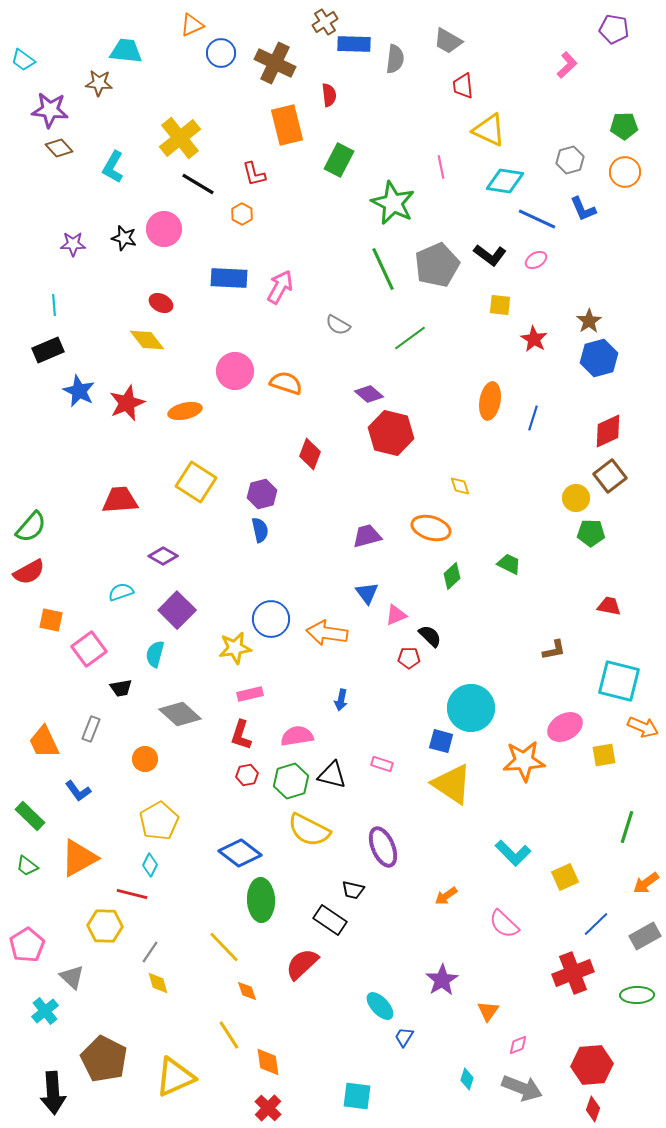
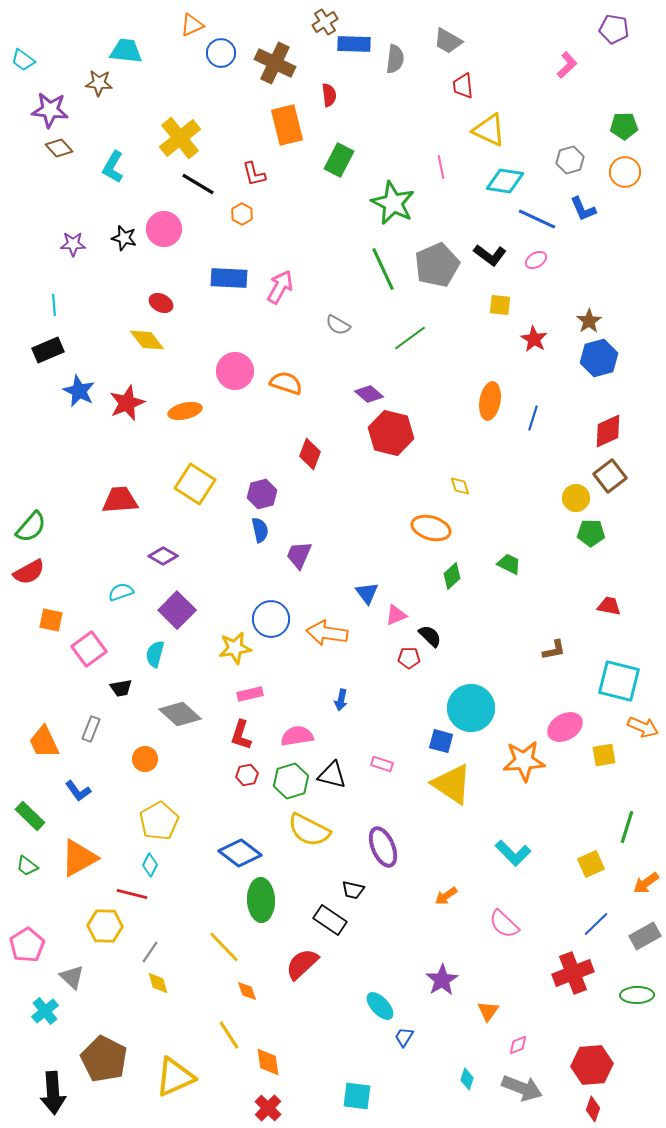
yellow square at (196, 482): moved 1 px left, 2 px down
purple trapezoid at (367, 536): moved 68 px left, 19 px down; rotated 52 degrees counterclockwise
yellow square at (565, 877): moved 26 px right, 13 px up
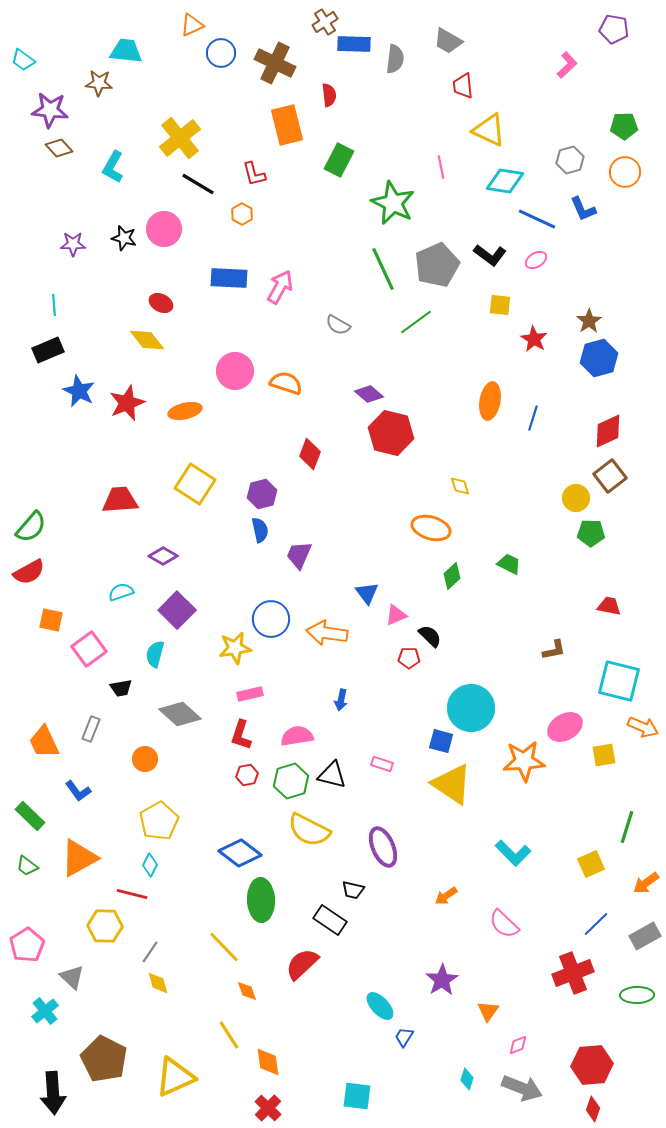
green line at (410, 338): moved 6 px right, 16 px up
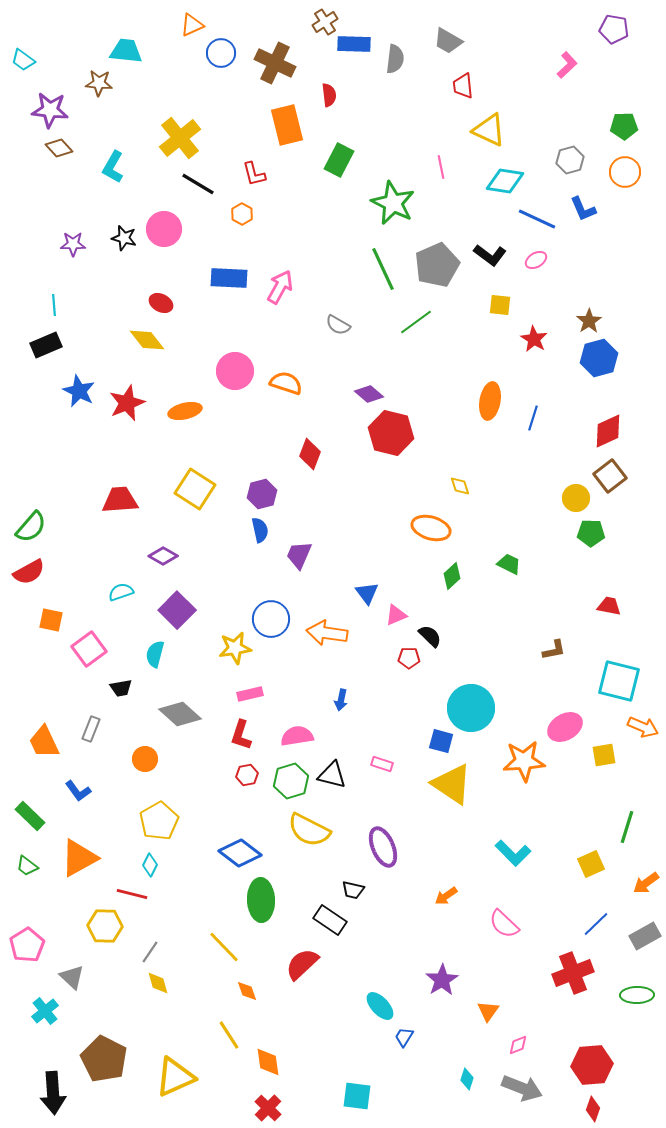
black rectangle at (48, 350): moved 2 px left, 5 px up
yellow square at (195, 484): moved 5 px down
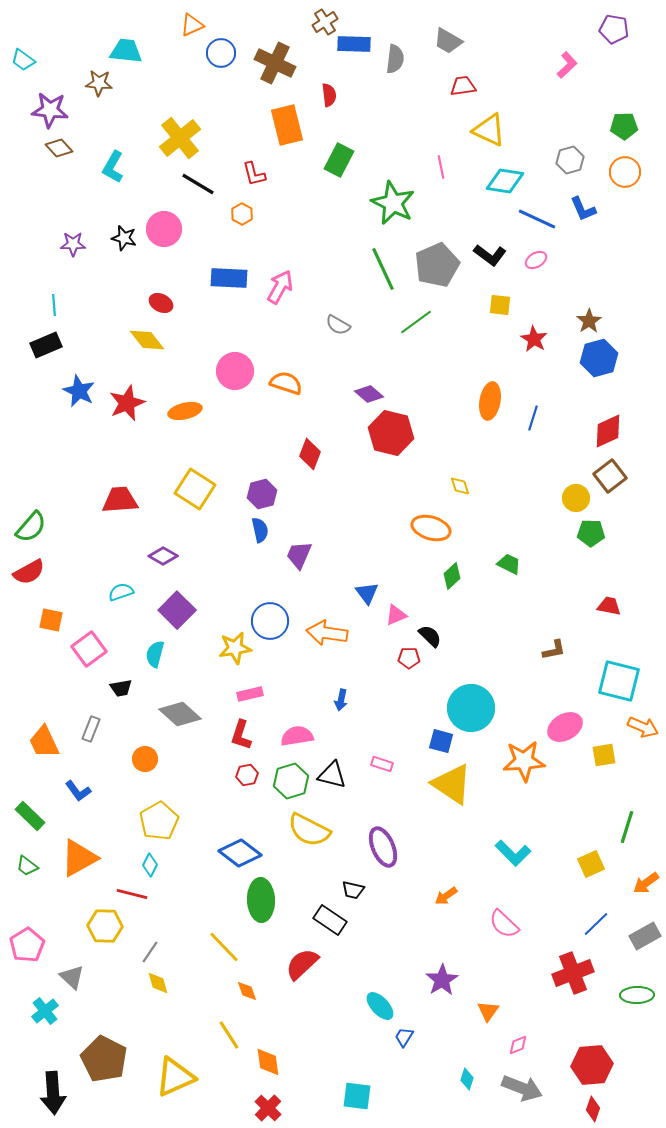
red trapezoid at (463, 86): rotated 88 degrees clockwise
blue circle at (271, 619): moved 1 px left, 2 px down
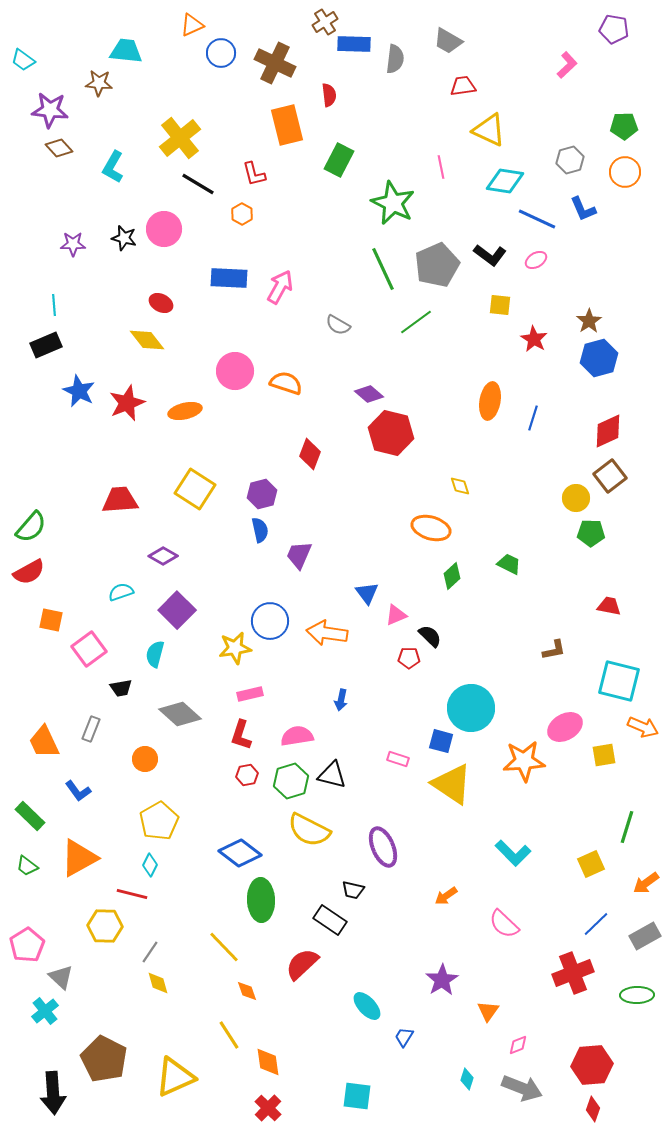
pink rectangle at (382, 764): moved 16 px right, 5 px up
gray triangle at (72, 977): moved 11 px left
cyan ellipse at (380, 1006): moved 13 px left
